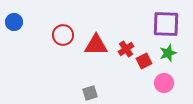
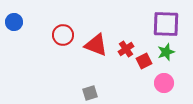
red triangle: rotated 20 degrees clockwise
green star: moved 2 px left, 1 px up
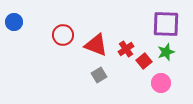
red square: rotated 14 degrees counterclockwise
pink circle: moved 3 px left
gray square: moved 9 px right, 18 px up; rotated 14 degrees counterclockwise
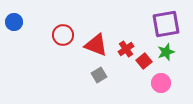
purple square: rotated 12 degrees counterclockwise
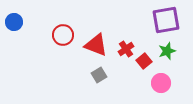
purple square: moved 4 px up
green star: moved 1 px right, 1 px up
